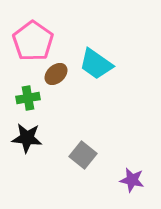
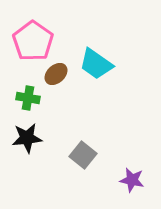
green cross: rotated 20 degrees clockwise
black star: rotated 12 degrees counterclockwise
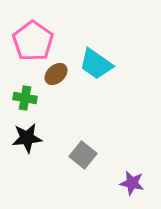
green cross: moved 3 px left
purple star: moved 3 px down
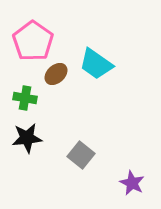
gray square: moved 2 px left
purple star: rotated 15 degrees clockwise
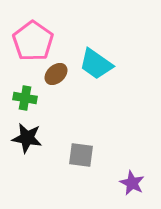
black star: rotated 16 degrees clockwise
gray square: rotated 32 degrees counterclockwise
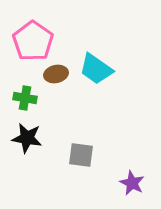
cyan trapezoid: moved 5 px down
brown ellipse: rotated 30 degrees clockwise
